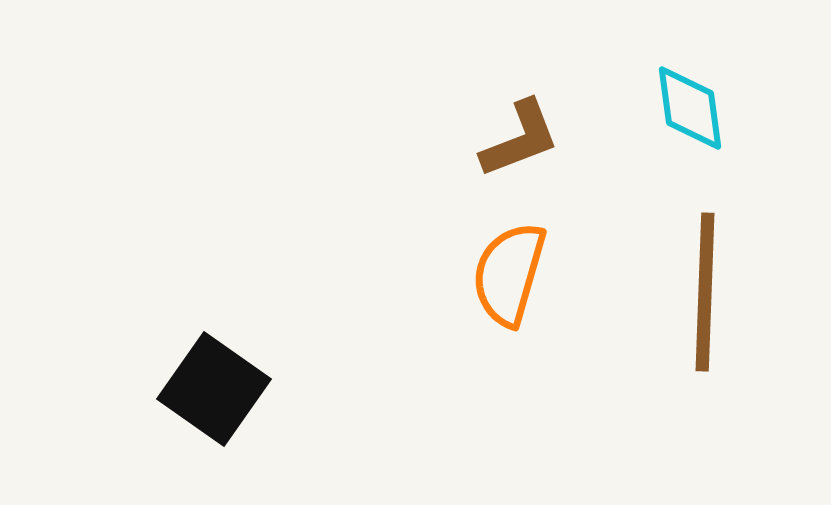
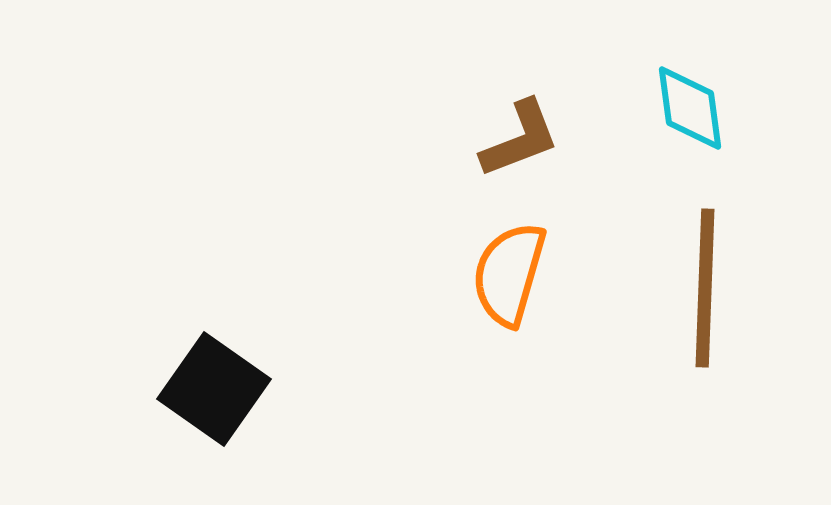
brown line: moved 4 px up
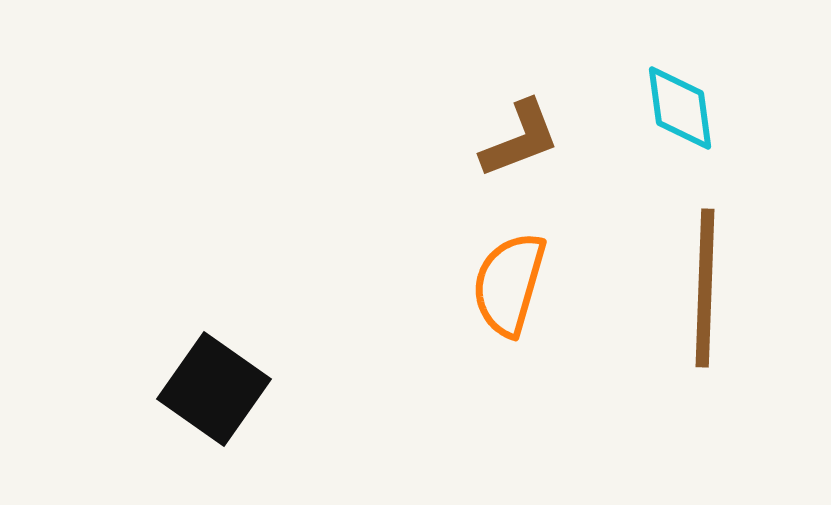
cyan diamond: moved 10 px left
orange semicircle: moved 10 px down
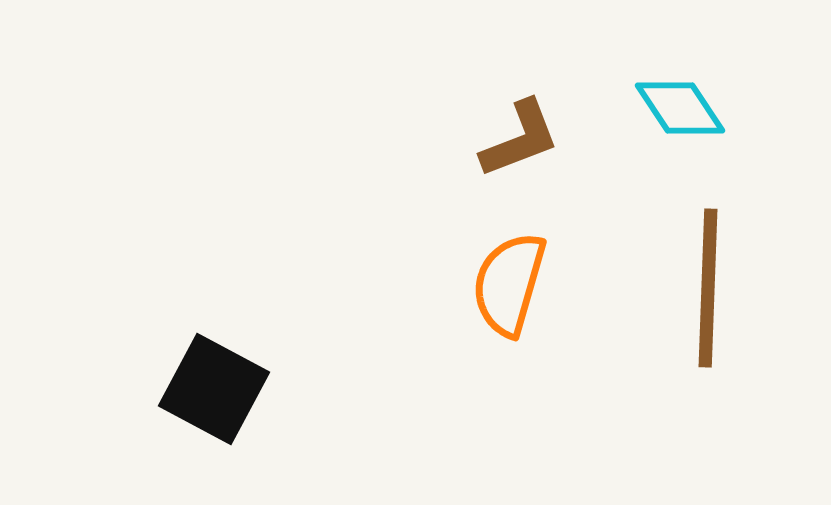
cyan diamond: rotated 26 degrees counterclockwise
brown line: moved 3 px right
black square: rotated 7 degrees counterclockwise
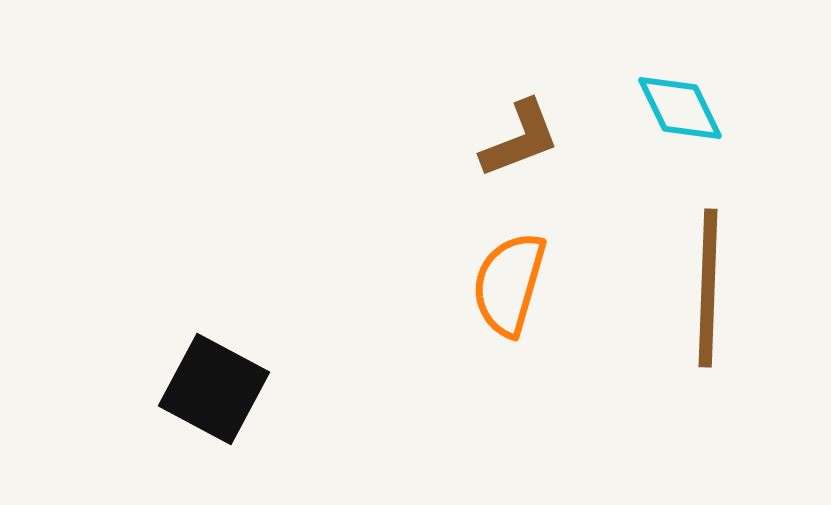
cyan diamond: rotated 8 degrees clockwise
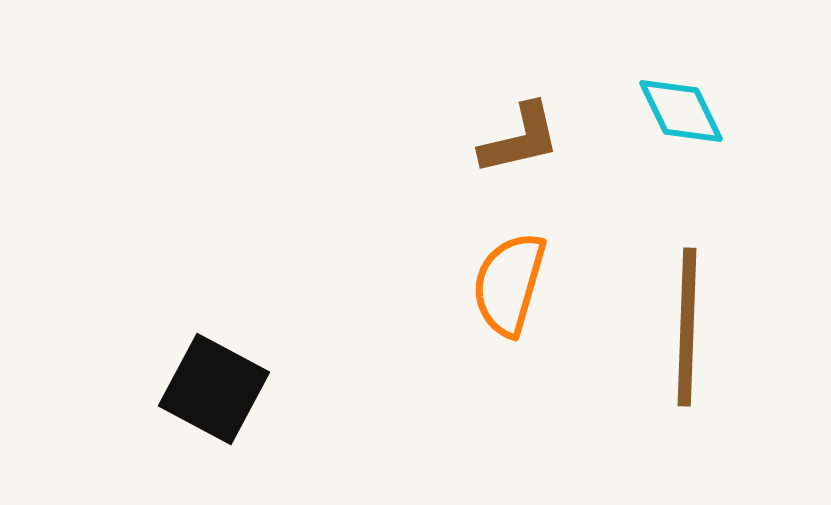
cyan diamond: moved 1 px right, 3 px down
brown L-shape: rotated 8 degrees clockwise
brown line: moved 21 px left, 39 px down
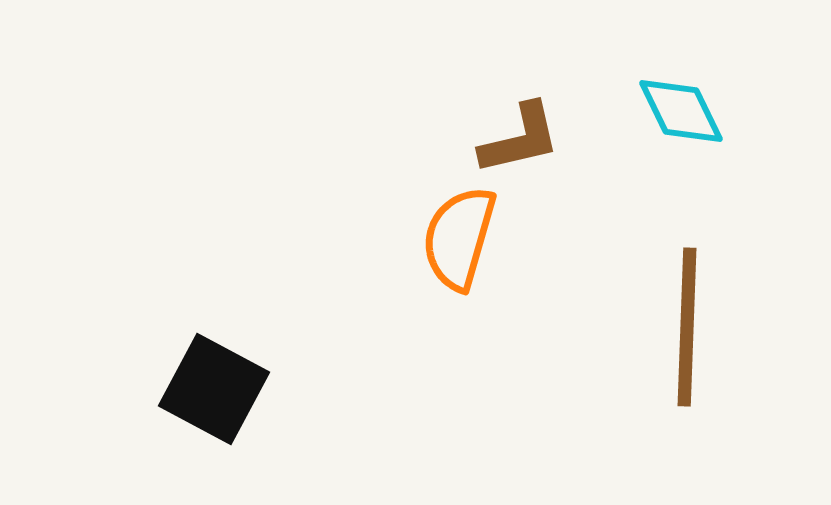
orange semicircle: moved 50 px left, 46 px up
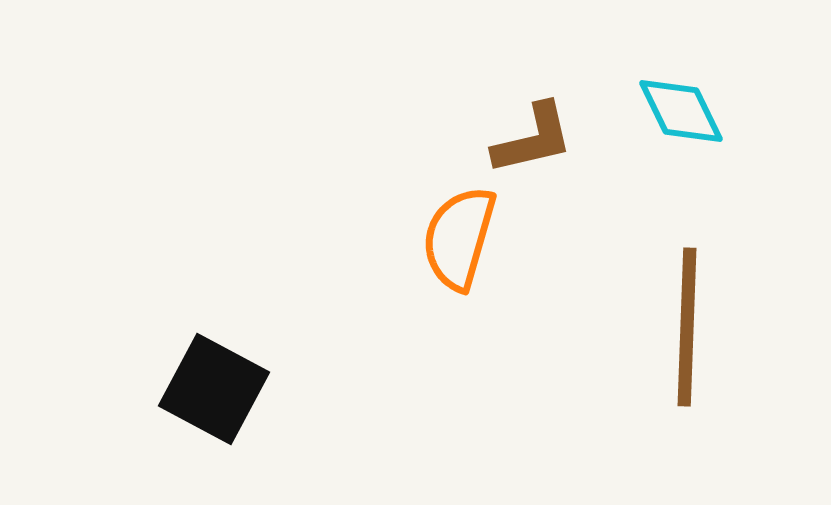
brown L-shape: moved 13 px right
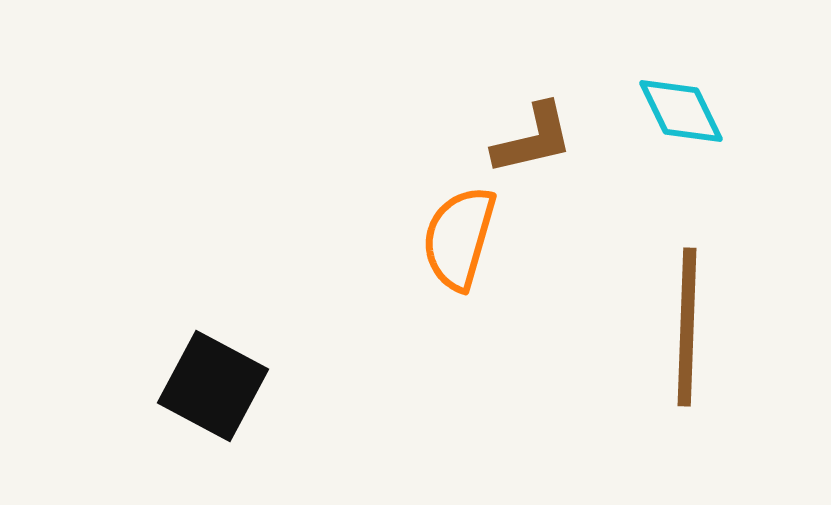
black square: moved 1 px left, 3 px up
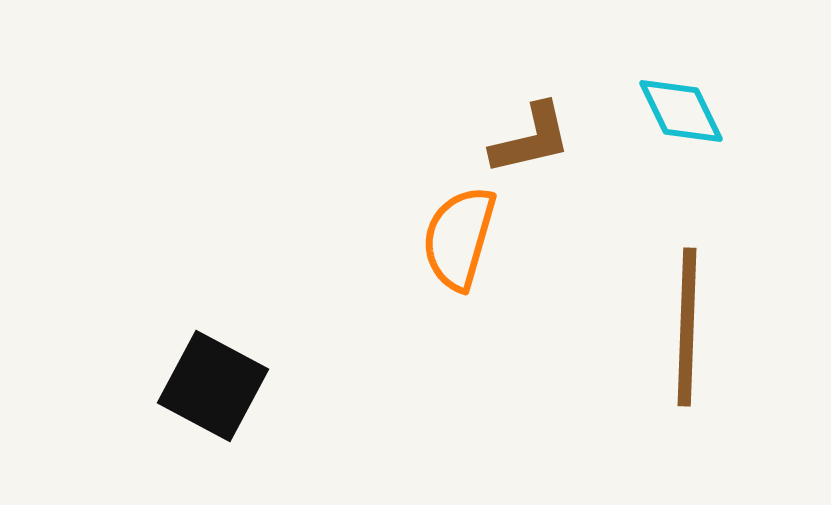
brown L-shape: moved 2 px left
